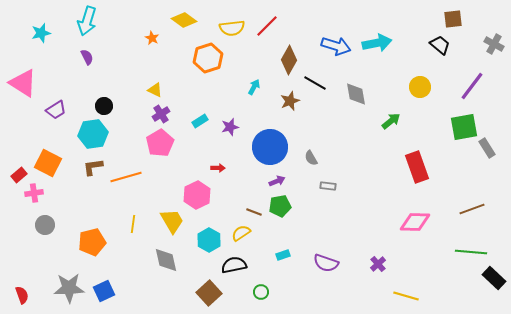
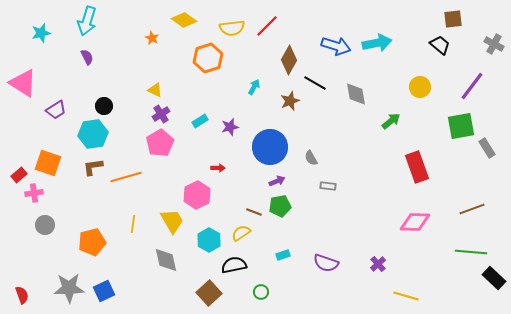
green square at (464, 127): moved 3 px left, 1 px up
orange square at (48, 163): rotated 8 degrees counterclockwise
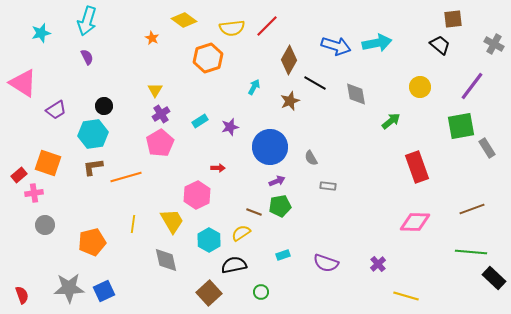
yellow triangle at (155, 90): rotated 35 degrees clockwise
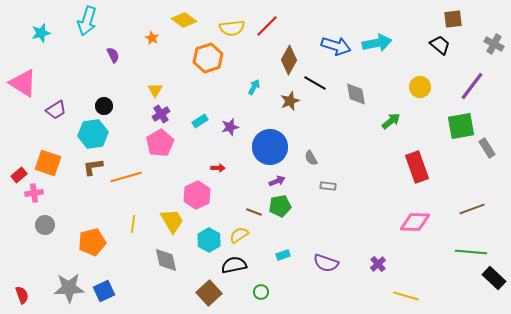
purple semicircle at (87, 57): moved 26 px right, 2 px up
yellow semicircle at (241, 233): moved 2 px left, 2 px down
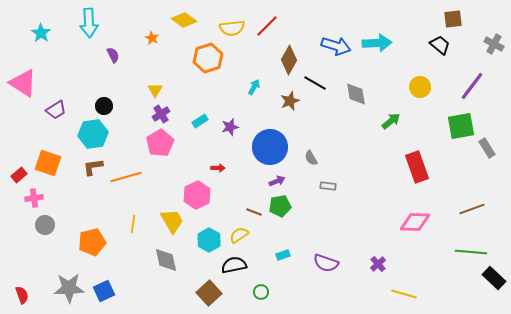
cyan arrow at (87, 21): moved 2 px right, 2 px down; rotated 20 degrees counterclockwise
cyan star at (41, 33): rotated 24 degrees counterclockwise
cyan arrow at (377, 43): rotated 8 degrees clockwise
pink cross at (34, 193): moved 5 px down
yellow line at (406, 296): moved 2 px left, 2 px up
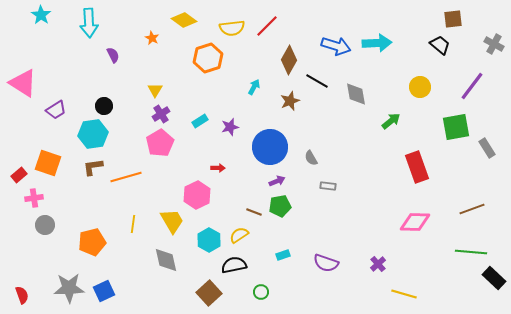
cyan star at (41, 33): moved 18 px up
black line at (315, 83): moved 2 px right, 2 px up
green square at (461, 126): moved 5 px left, 1 px down
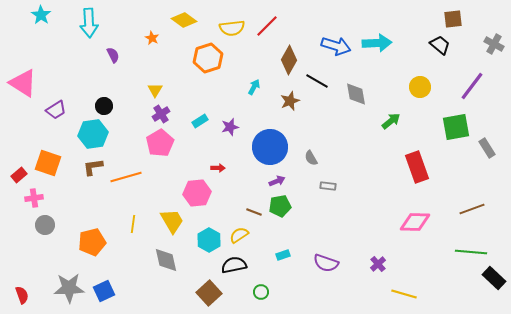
pink hexagon at (197, 195): moved 2 px up; rotated 20 degrees clockwise
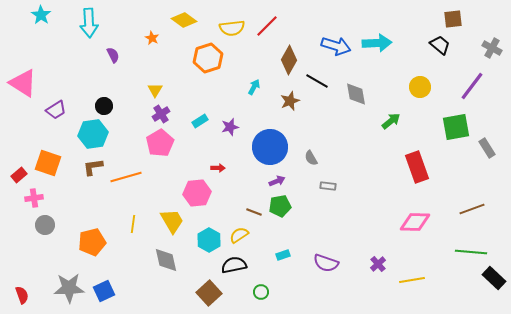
gray cross at (494, 44): moved 2 px left, 4 px down
yellow line at (404, 294): moved 8 px right, 14 px up; rotated 25 degrees counterclockwise
